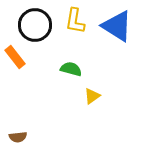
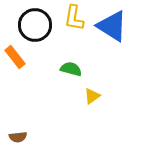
yellow L-shape: moved 1 px left, 3 px up
blue triangle: moved 5 px left
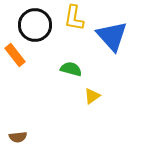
blue triangle: moved 10 px down; rotated 16 degrees clockwise
orange rectangle: moved 2 px up
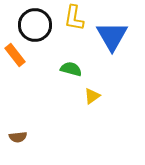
blue triangle: rotated 12 degrees clockwise
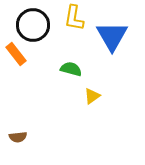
black circle: moved 2 px left
orange rectangle: moved 1 px right, 1 px up
